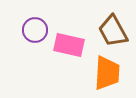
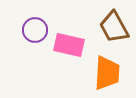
brown trapezoid: moved 1 px right, 4 px up
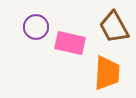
purple circle: moved 1 px right, 3 px up
pink rectangle: moved 1 px right, 2 px up
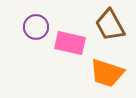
brown trapezoid: moved 4 px left, 2 px up
orange trapezoid: rotated 105 degrees clockwise
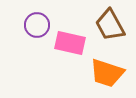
purple circle: moved 1 px right, 2 px up
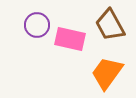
pink rectangle: moved 4 px up
orange trapezoid: rotated 108 degrees clockwise
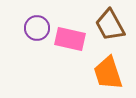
purple circle: moved 3 px down
orange trapezoid: moved 1 px right; rotated 54 degrees counterclockwise
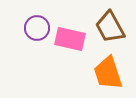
brown trapezoid: moved 2 px down
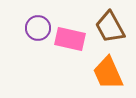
purple circle: moved 1 px right
orange trapezoid: rotated 6 degrees counterclockwise
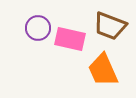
brown trapezoid: moved 1 px up; rotated 40 degrees counterclockwise
orange trapezoid: moved 5 px left, 3 px up
